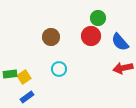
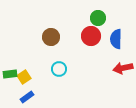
blue semicircle: moved 4 px left, 3 px up; rotated 42 degrees clockwise
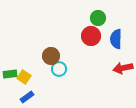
brown circle: moved 19 px down
yellow square: rotated 24 degrees counterclockwise
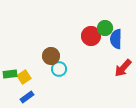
green circle: moved 7 px right, 10 px down
red arrow: rotated 36 degrees counterclockwise
yellow square: rotated 24 degrees clockwise
